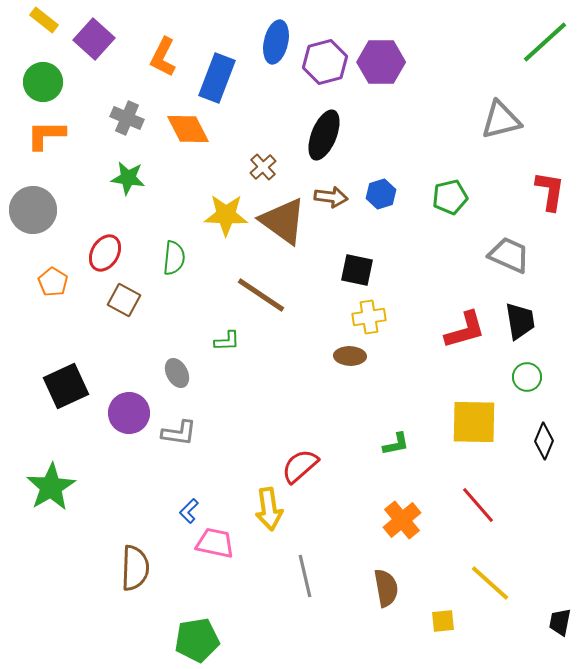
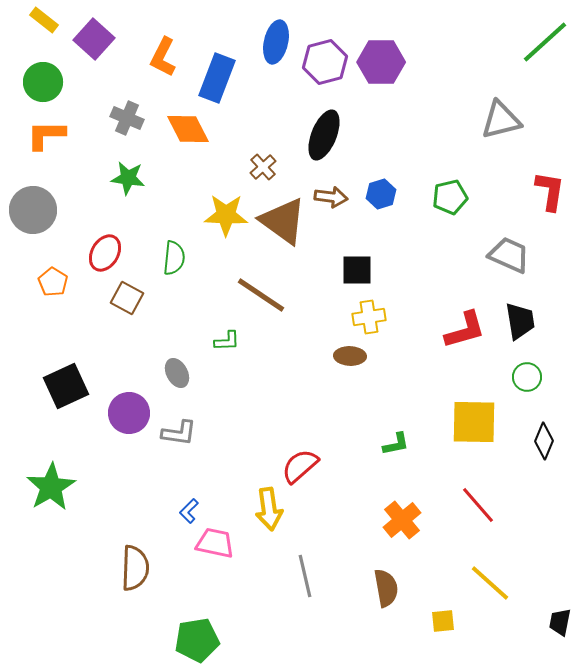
black square at (357, 270): rotated 12 degrees counterclockwise
brown square at (124, 300): moved 3 px right, 2 px up
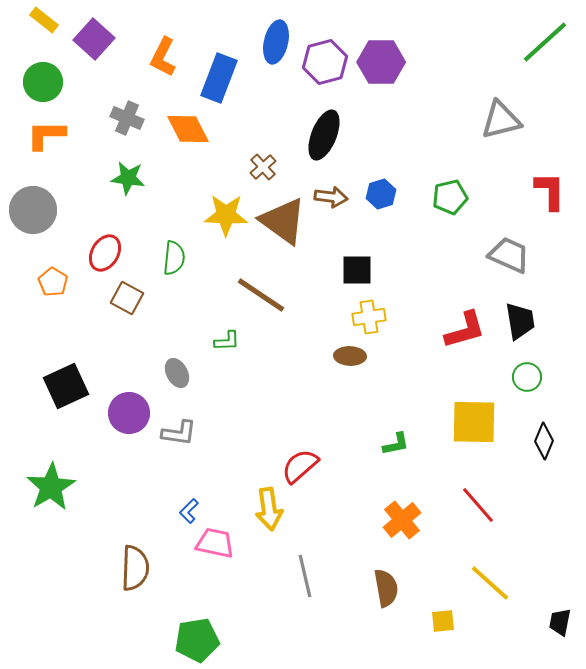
blue rectangle at (217, 78): moved 2 px right
red L-shape at (550, 191): rotated 9 degrees counterclockwise
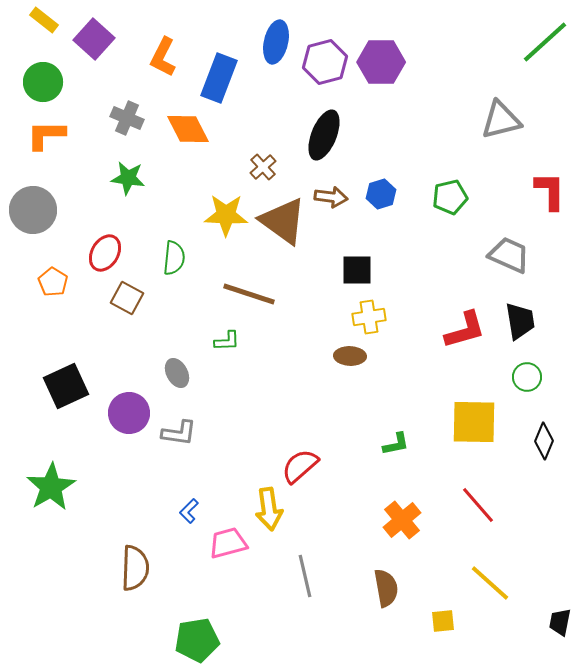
brown line at (261, 295): moved 12 px left, 1 px up; rotated 16 degrees counterclockwise
pink trapezoid at (215, 543): moved 13 px right; rotated 27 degrees counterclockwise
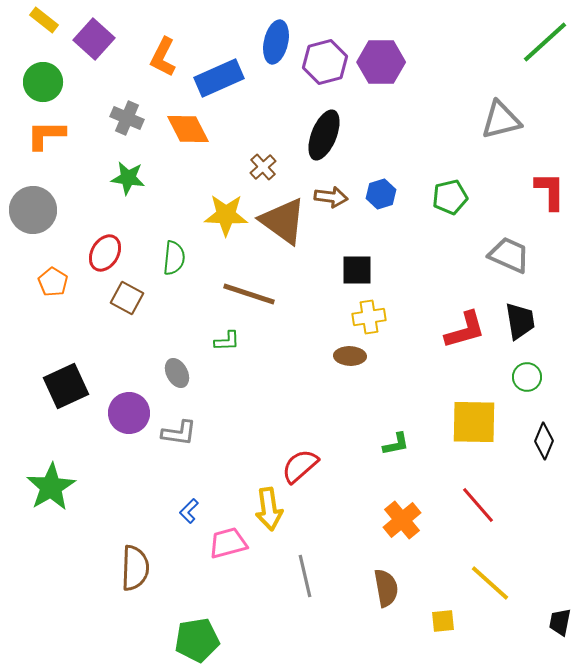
blue rectangle at (219, 78): rotated 45 degrees clockwise
